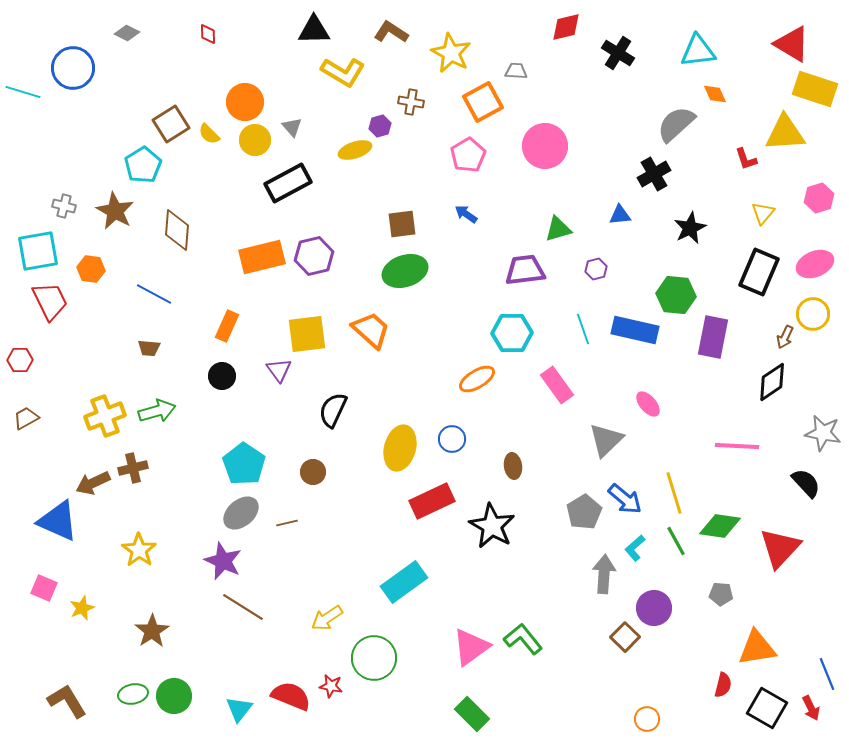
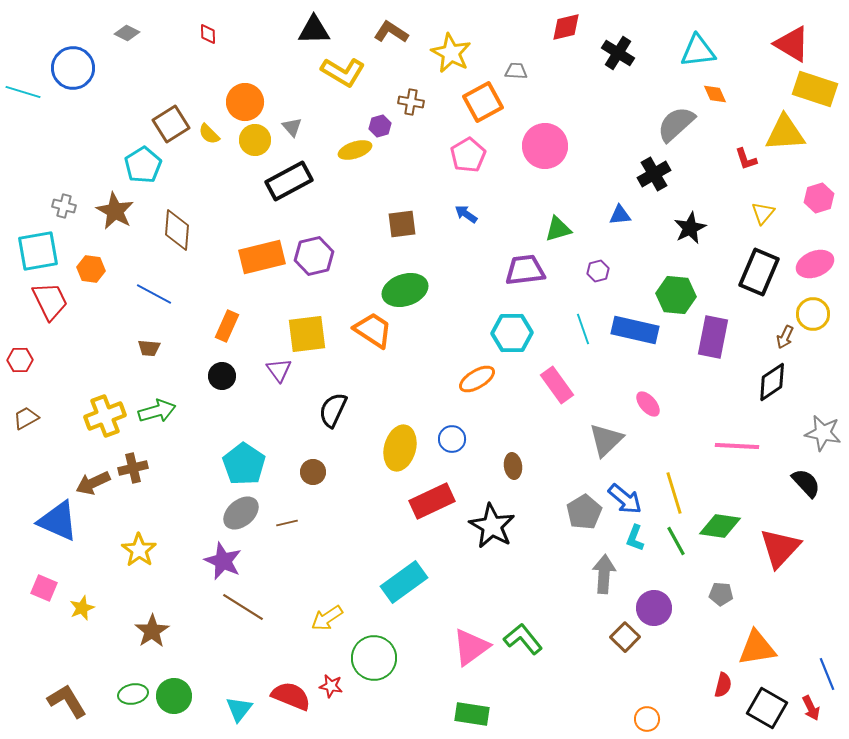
black rectangle at (288, 183): moved 1 px right, 2 px up
purple hexagon at (596, 269): moved 2 px right, 2 px down
green ellipse at (405, 271): moved 19 px down
orange trapezoid at (371, 330): moved 2 px right; rotated 9 degrees counterclockwise
cyan L-shape at (635, 548): moved 10 px up; rotated 28 degrees counterclockwise
green rectangle at (472, 714): rotated 36 degrees counterclockwise
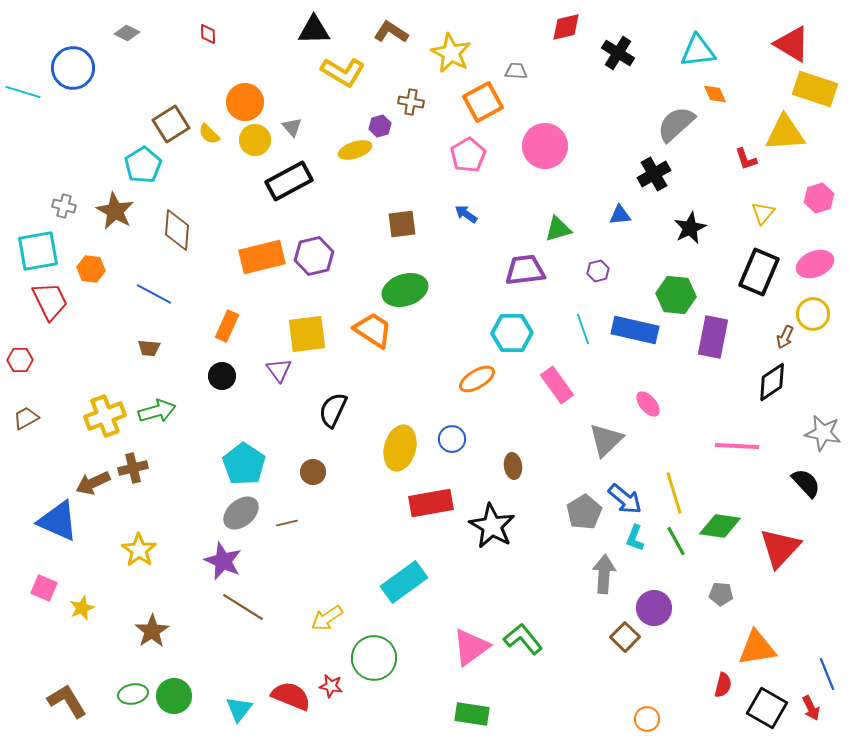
red rectangle at (432, 501): moved 1 px left, 2 px down; rotated 15 degrees clockwise
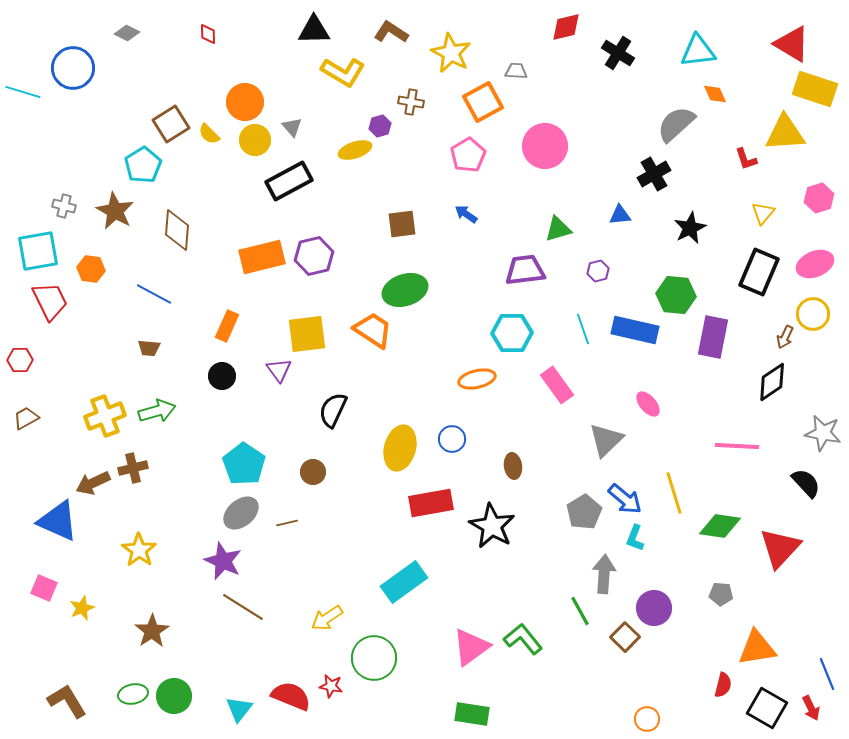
orange ellipse at (477, 379): rotated 18 degrees clockwise
green line at (676, 541): moved 96 px left, 70 px down
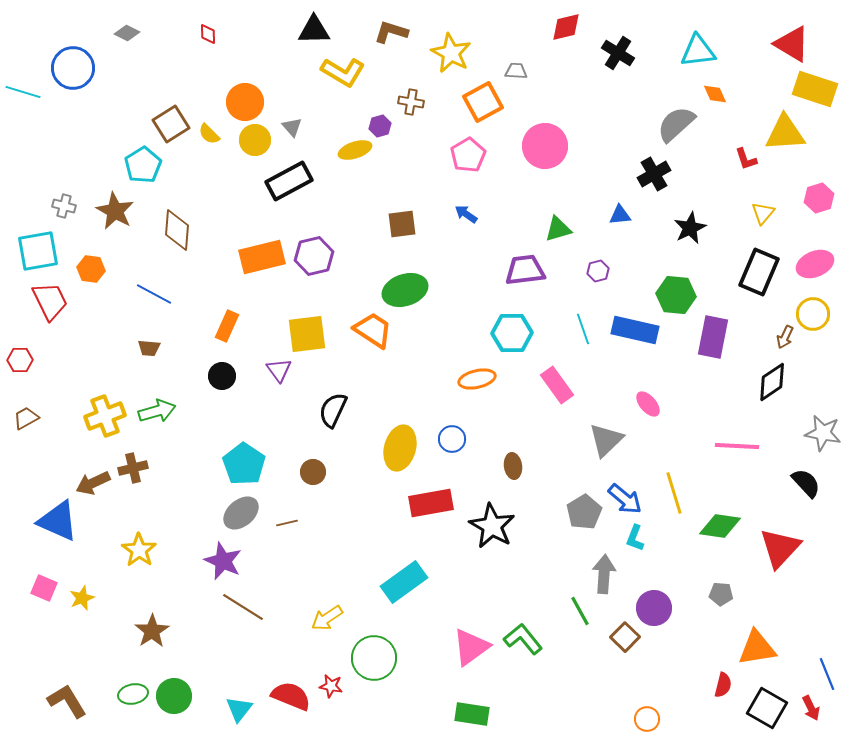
brown L-shape at (391, 32): rotated 16 degrees counterclockwise
yellow star at (82, 608): moved 10 px up
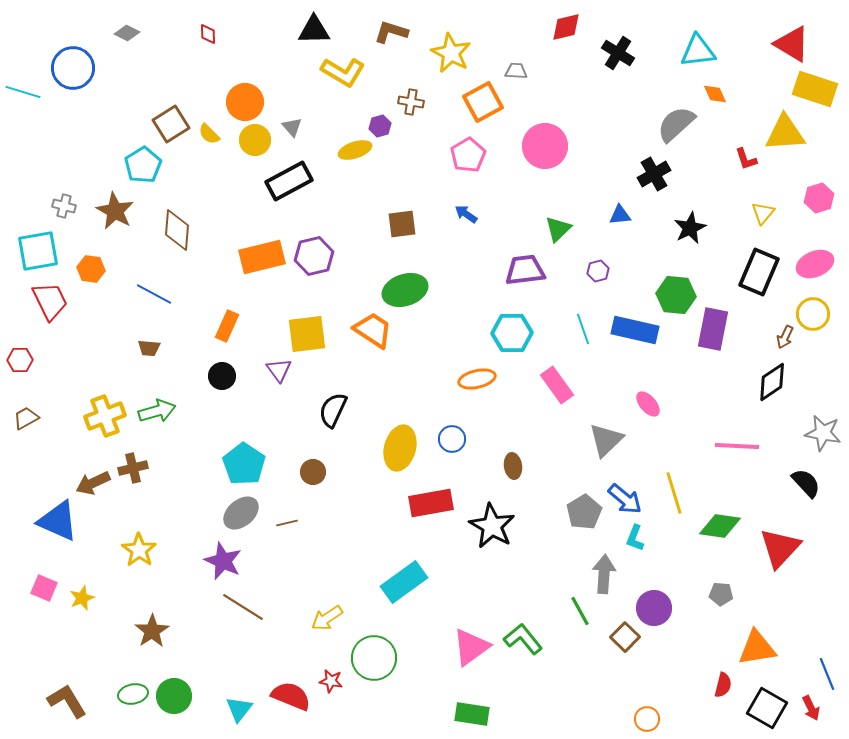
green triangle at (558, 229): rotated 28 degrees counterclockwise
purple rectangle at (713, 337): moved 8 px up
red star at (331, 686): moved 5 px up
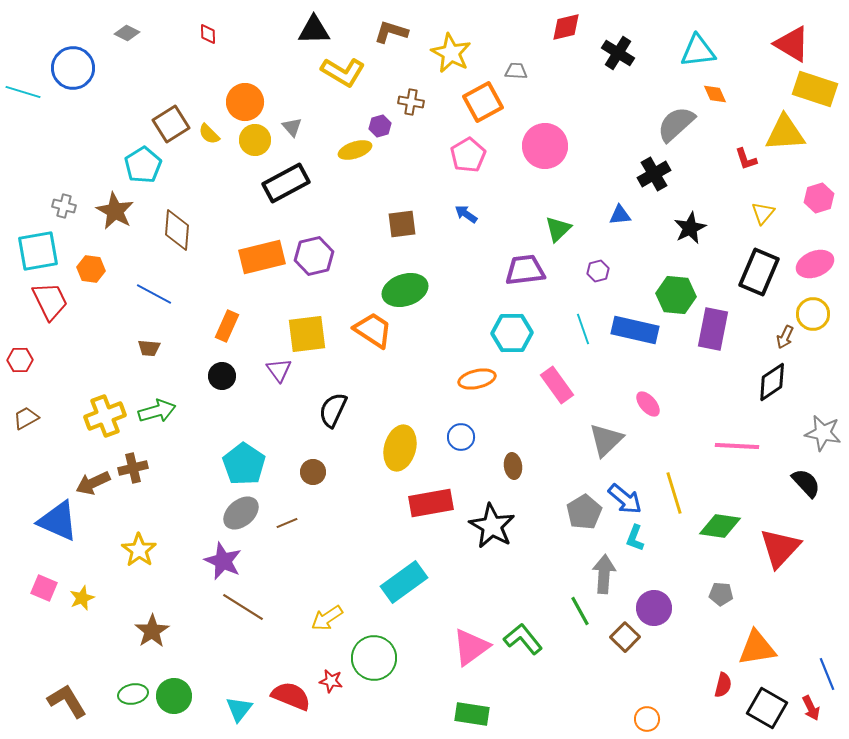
black rectangle at (289, 181): moved 3 px left, 2 px down
blue circle at (452, 439): moved 9 px right, 2 px up
brown line at (287, 523): rotated 10 degrees counterclockwise
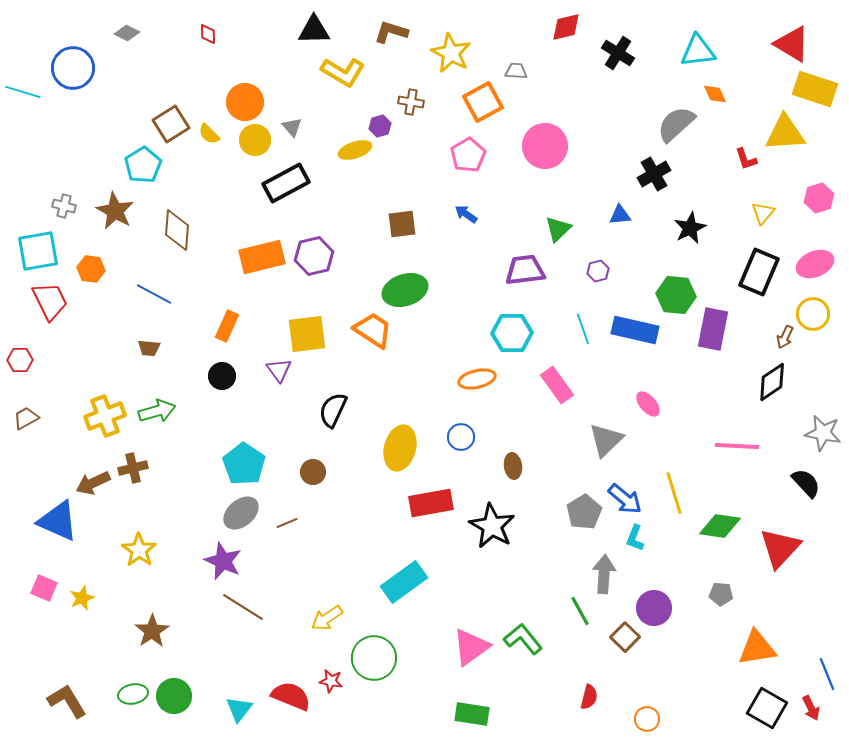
red semicircle at (723, 685): moved 134 px left, 12 px down
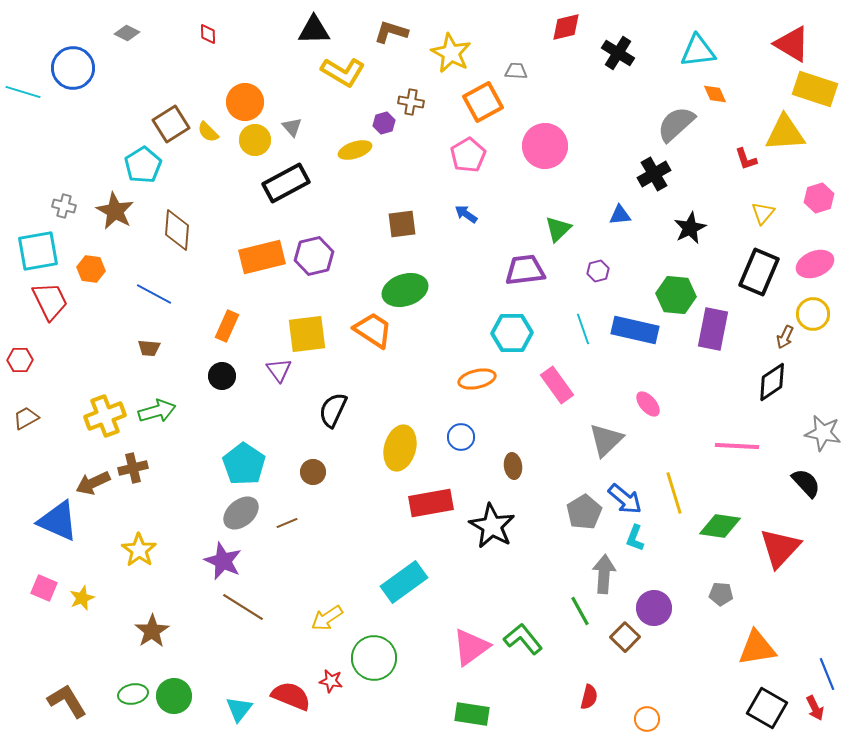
purple hexagon at (380, 126): moved 4 px right, 3 px up
yellow semicircle at (209, 134): moved 1 px left, 2 px up
red arrow at (811, 708): moved 4 px right
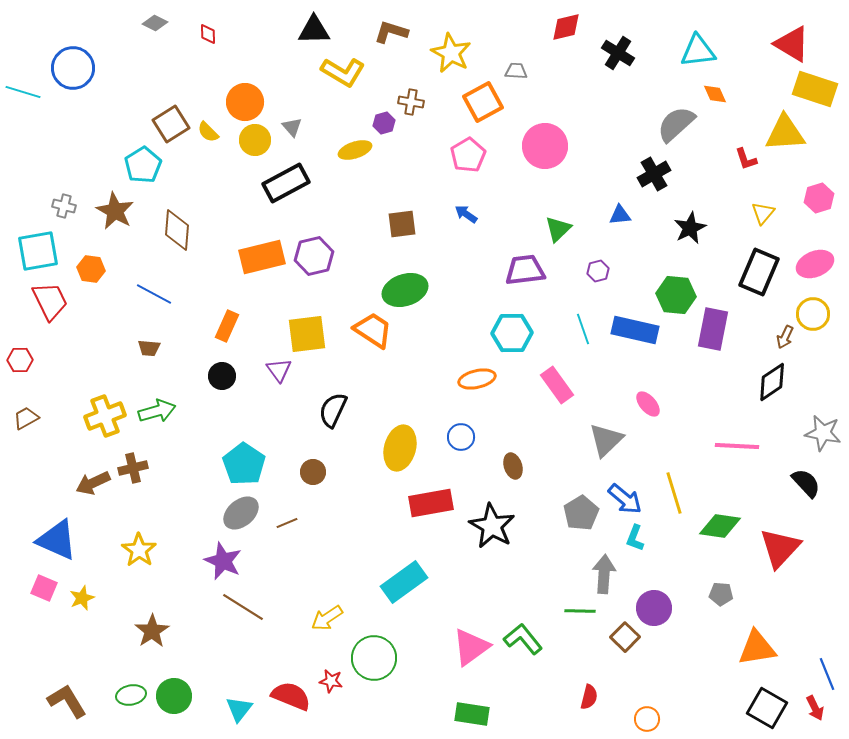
gray diamond at (127, 33): moved 28 px right, 10 px up
brown ellipse at (513, 466): rotated 10 degrees counterclockwise
gray pentagon at (584, 512): moved 3 px left, 1 px down
blue triangle at (58, 521): moved 1 px left, 19 px down
green line at (580, 611): rotated 60 degrees counterclockwise
green ellipse at (133, 694): moved 2 px left, 1 px down
